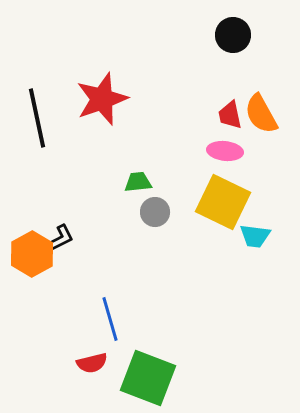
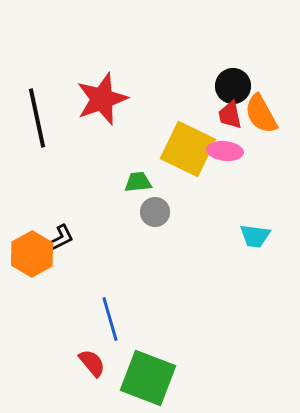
black circle: moved 51 px down
yellow square: moved 35 px left, 53 px up
red semicircle: rotated 116 degrees counterclockwise
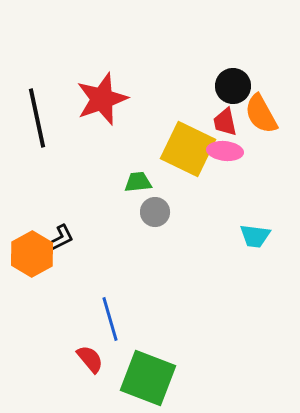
red trapezoid: moved 5 px left, 7 px down
red semicircle: moved 2 px left, 4 px up
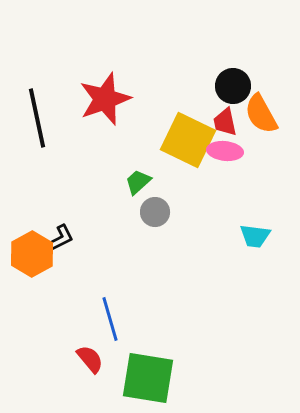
red star: moved 3 px right
yellow square: moved 9 px up
green trapezoid: rotated 36 degrees counterclockwise
green square: rotated 12 degrees counterclockwise
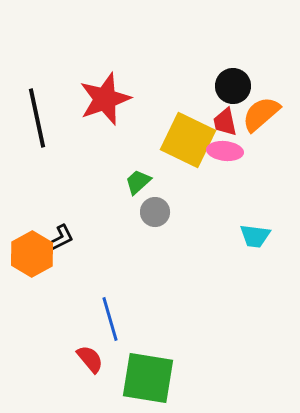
orange semicircle: rotated 78 degrees clockwise
